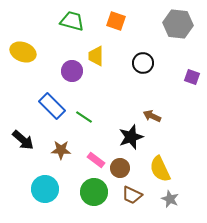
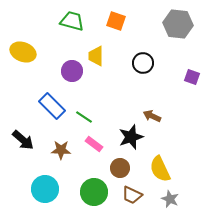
pink rectangle: moved 2 px left, 16 px up
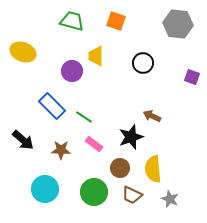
yellow semicircle: moved 7 px left; rotated 20 degrees clockwise
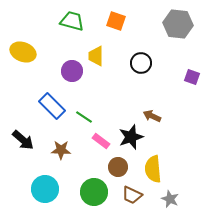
black circle: moved 2 px left
pink rectangle: moved 7 px right, 3 px up
brown circle: moved 2 px left, 1 px up
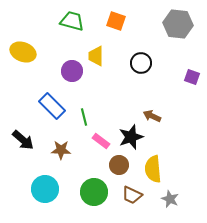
green line: rotated 42 degrees clockwise
brown circle: moved 1 px right, 2 px up
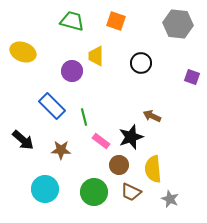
brown trapezoid: moved 1 px left, 3 px up
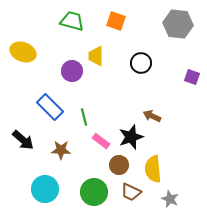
blue rectangle: moved 2 px left, 1 px down
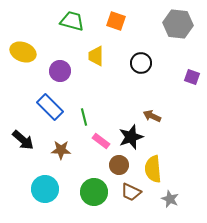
purple circle: moved 12 px left
